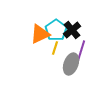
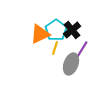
purple line: rotated 15 degrees clockwise
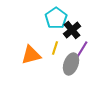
cyan pentagon: moved 12 px up
orange triangle: moved 9 px left, 21 px down; rotated 10 degrees clockwise
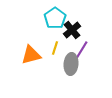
cyan pentagon: moved 1 px left
gray ellipse: rotated 15 degrees counterclockwise
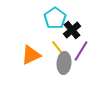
yellow line: moved 2 px right, 1 px up; rotated 56 degrees counterclockwise
orange triangle: rotated 10 degrees counterclockwise
gray ellipse: moved 7 px left, 1 px up
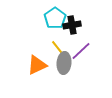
black cross: moved 5 px up; rotated 30 degrees clockwise
purple line: rotated 15 degrees clockwise
orange triangle: moved 6 px right, 10 px down
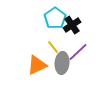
black cross: rotated 24 degrees counterclockwise
yellow line: moved 4 px left
purple line: moved 3 px left, 1 px down
gray ellipse: moved 2 px left
